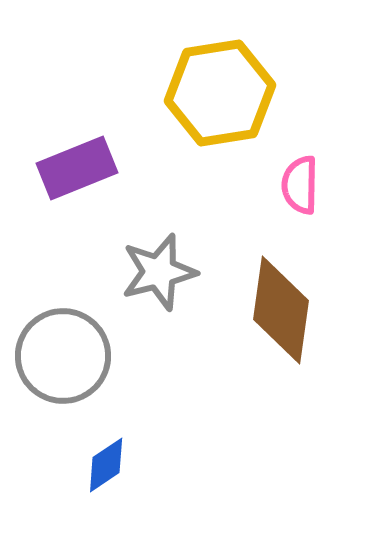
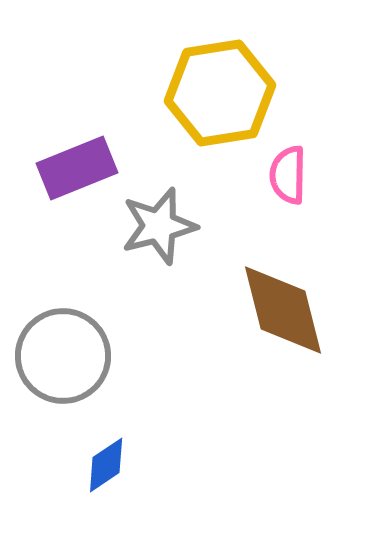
pink semicircle: moved 12 px left, 10 px up
gray star: moved 46 px up
brown diamond: moved 2 px right; rotated 22 degrees counterclockwise
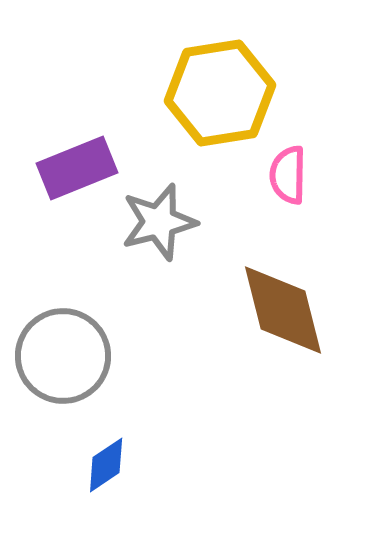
gray star: moved 4 px up
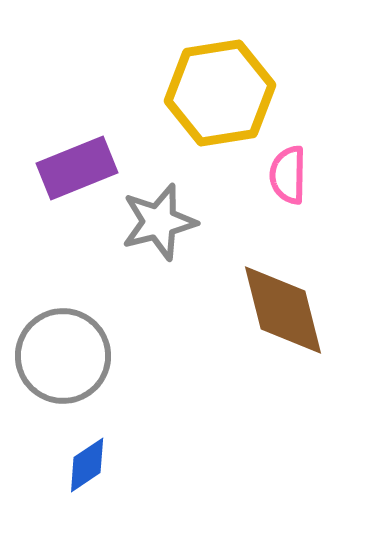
blue diamond: moved 19 px left
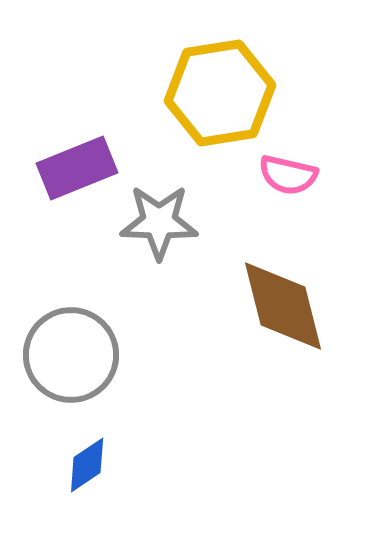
pink semicircle: rotated 78 degrees counterclockwise
gray star: rotated 16 degrees clockwise
brown diamond: moved 4 px up
gray circle: moved 8 px right, 1 px up
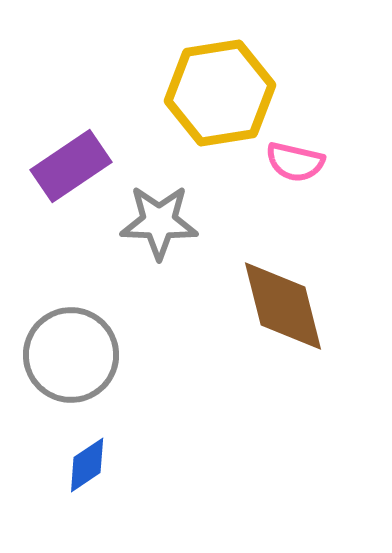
purple rectangle: moved 6 px left, 2 px up; rotated 12 degrees counterclockwise
pink semicircle: moved 7 px right, 13 px up
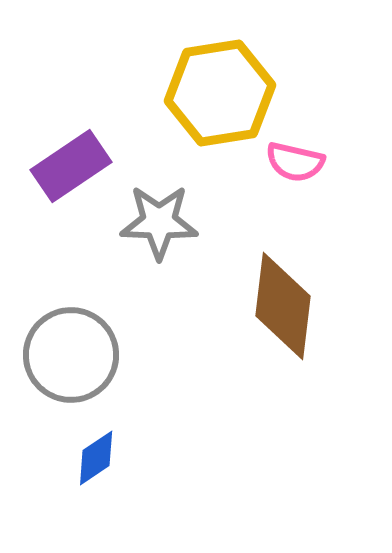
brown diamond: rotated 21 degrees clockwise
blue diamond: moved 9 px right, 7 px up
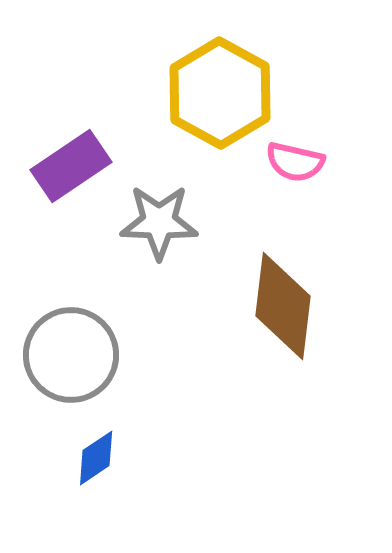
yellow hexagon: rotated 22 degrees counterclockwise
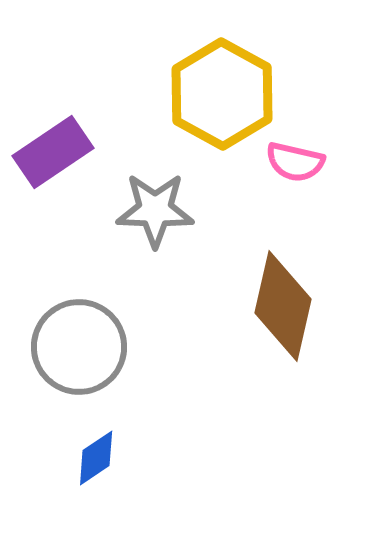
yellow hexagon: moved 2 px right, 1 px down
purple rectangle: moved 18 px left, 14 px up
gray star: moved 4 px left, 12 px up
brown diamond: rotated 6 degrees clockwise
gray circle: moved 8 px right, 8 px up
